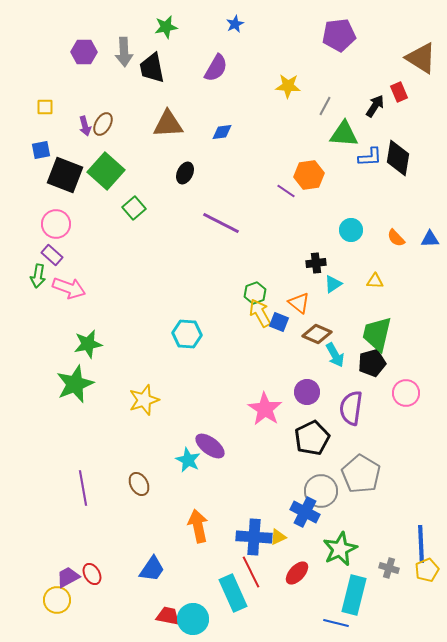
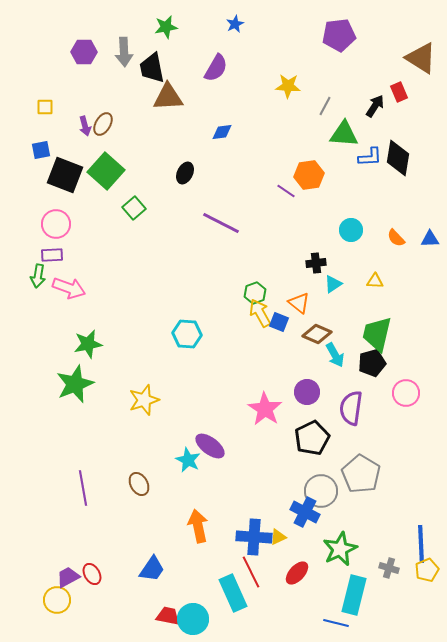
brown triangle at (168, 124): moved 27 px up
purple rectangle at (52, 255): rotated 45 degrees counterclockwise
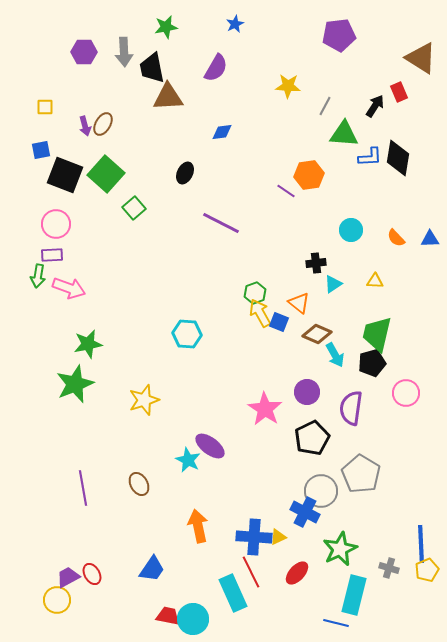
green square at (106, 171): moved 3 px down
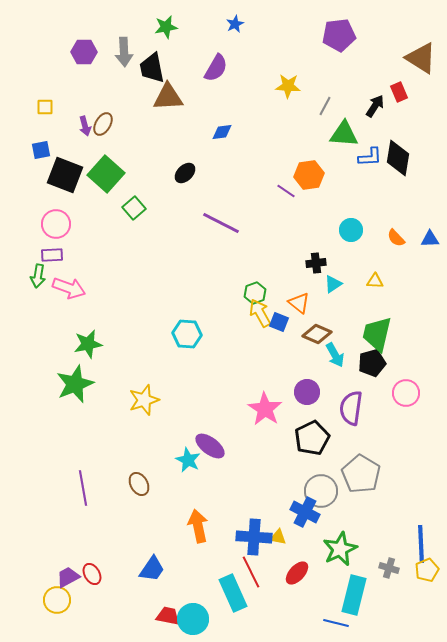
black ellipse at (185, 173): rotated 20 degrees clockwise
yellow triangle at (278, 537): rotated 36 degrees clockwise
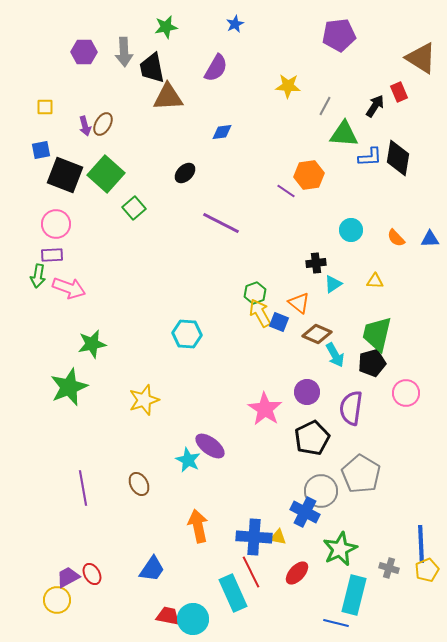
green star at (88, 344): moved 4 px right
green star at (75, 384): moved 6 px left, 3 px down
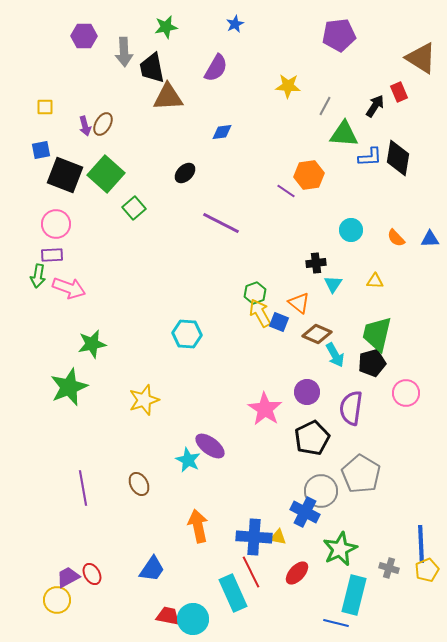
purple hexagon at (84, 52): moved 16 px up
cyan triangle at (333, 284): rotated 24 degrees counterclockwise
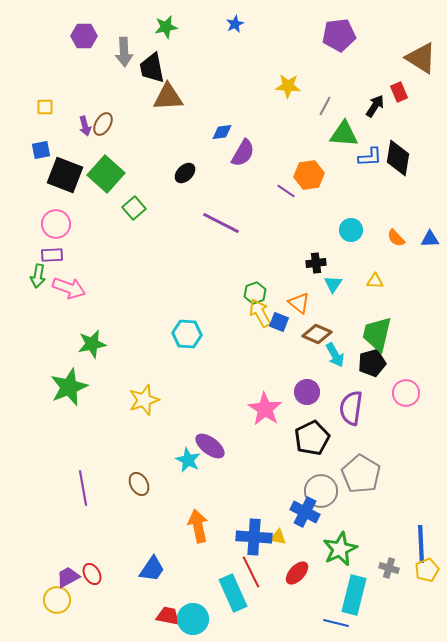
purple semicircle at (216, 68): moved 27 px right, 85 px down
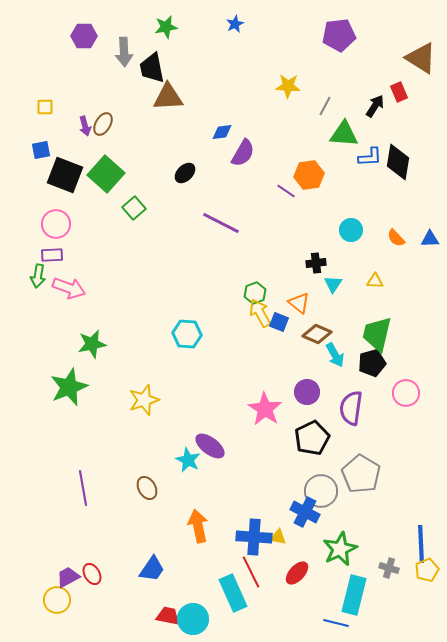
black diamond at (398, 158): moved 4 px down
brown ellipse at (139, 484): moved 8 px right, 4 px down
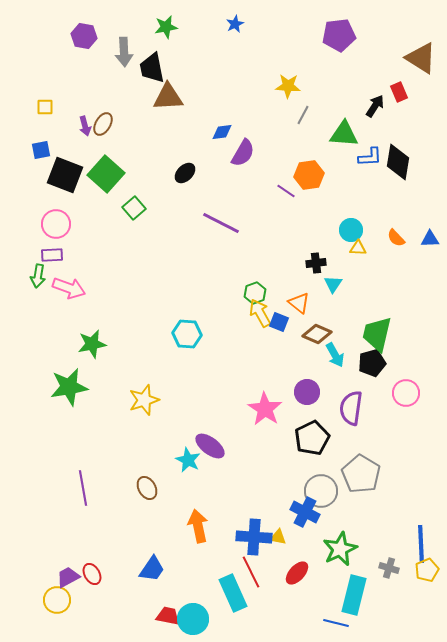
purple hexagon at (84, 36): rotated 10 degrees clockwise
gray line at (325, 106): moved 22 px left, 9 px down
yellow triangle at (375, 281): moved 17 px left, 33 px up
green star at (69, 387): rotated 12 degrees clockwise
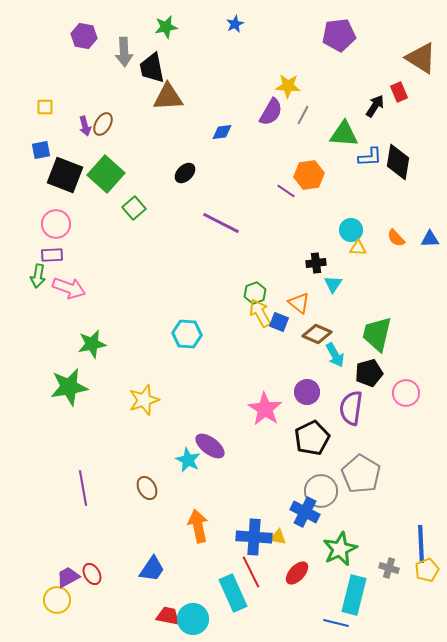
purple semicircle at (243, 153): moved 28 px right, 41 px up
black pentagon at (372, 363): moved 3 px left, 10 px down
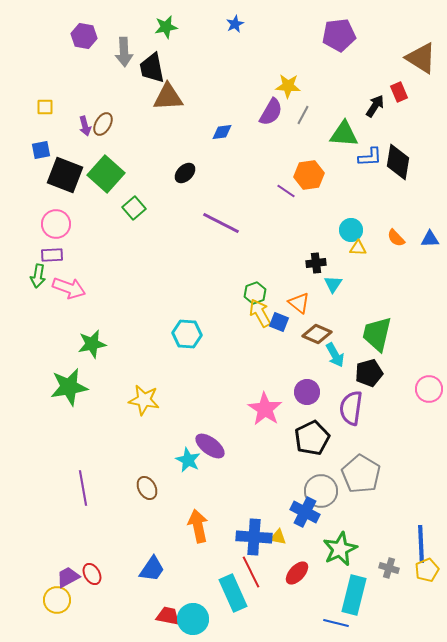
pink circle at (406, 393): moved 23 px right, 4 px up
yellow star at (144, 400): rotated 28 degrees clockwise
